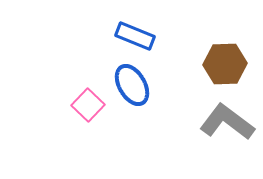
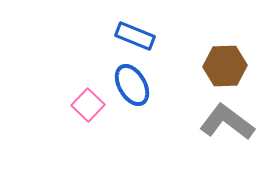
brown hexagon: moved 2 px down
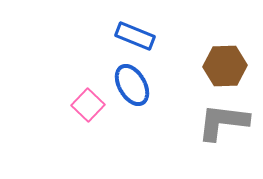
gray L-shape: moved 4 px left; rotated 30 degrees counterclockwise
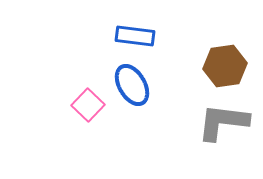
blue rectangle: rotated 15 degrees counterclockwise
brown hexagon: rotated 6 degrees counterclockwise
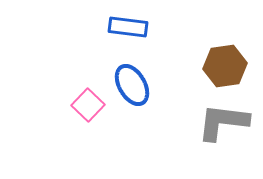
blue rectangle: moved 7 px left, 9 px up
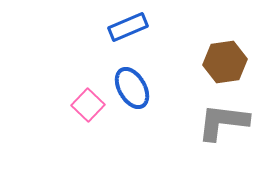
blue rectangle: rotated 30 degrees counterclockwise
brown hexagon: moved 4 px up
blue ellipse: moved 3 px down
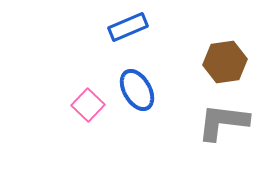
blue ellipse: moved 5 px right, 2 px down
